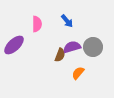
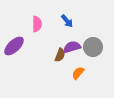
purple ellipse: moved 1 px down
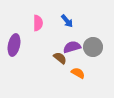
pink semicircle: moved 1 px right, 1 px up
purple ellipse: moved 1 px up; rotated 35 degrees counterclockwise
brown semicircle: moved 3 px down; rotated 72 degrees counterclockwise
orange semicircle: rotated 80 degrees clockwise
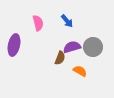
pink semicircle: rotated 14 degrees counterclockwise
brown semicircle: rotated 72 degrees clockwise
orange semicircle: moved 2 px right, 2 px up
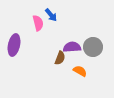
blue arrow: moved 16 px left, 6 px up
purple semicircle: rotated 12 degrees clockwise
